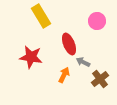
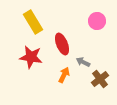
yellow rectangle: moved 8 px left, 6 px down
red ellipse: moved 7 px left
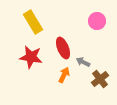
red ellipse: moved 1 px right, 4 px down
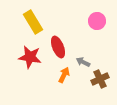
red ellipse: moved 5 px left, 1 px up
red star: moved 1 px left
brown cross: rotated 12 degrees clockwise
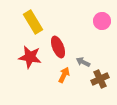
pink circle: moved 5 px right
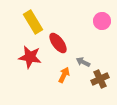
red ellipse: moved 4 px up; rotated 15 degrees counterclockwise
